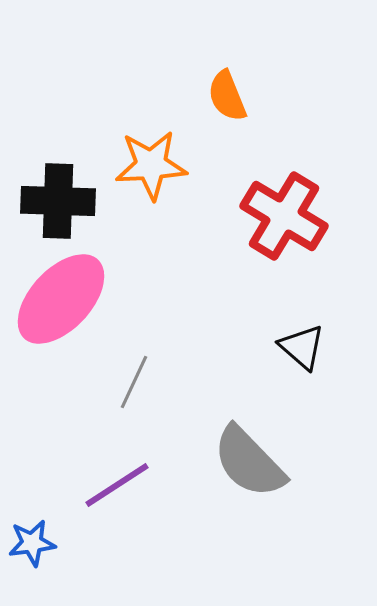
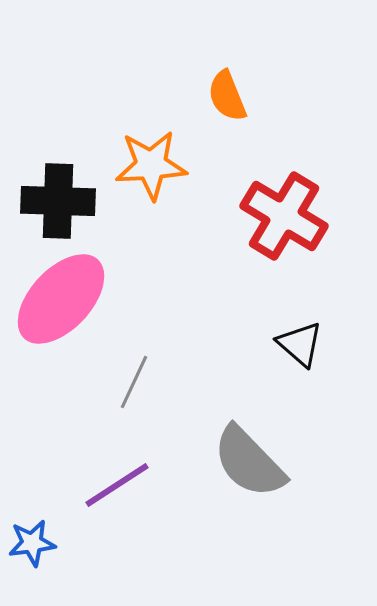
black triangle: moved 2 px left, 3 px up
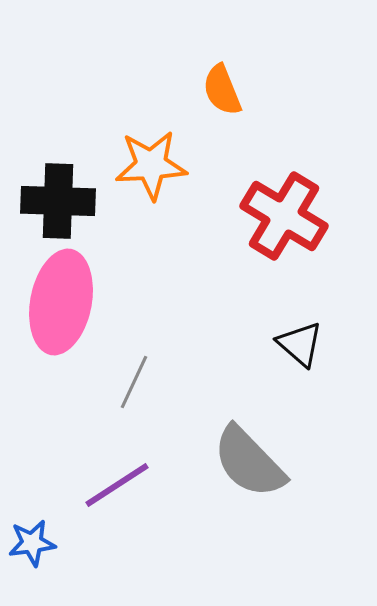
orange semicircle: moved 5 px left, 6 px up
pink ellipse: moved 3 px down; rotated 32 degrees counterclockwise
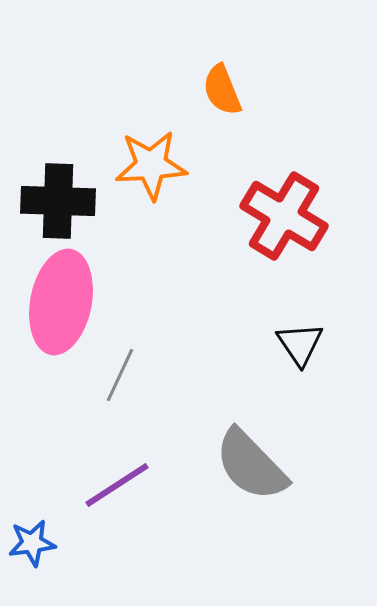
black triangle: rotated 15 degrees clockwise
gray line: moved 14 px left, 7 px up
gray semicircle: moved 2 px right, 3 px down
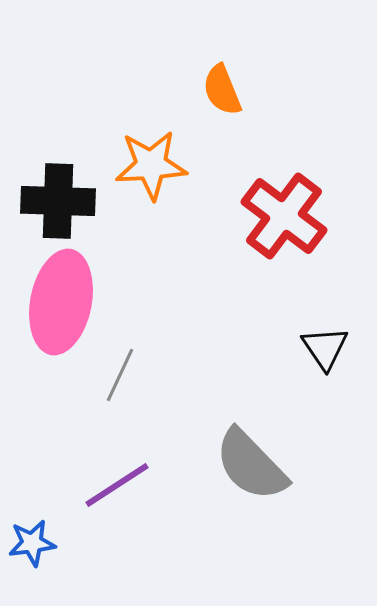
red cross: rotated 6 degrees clockwise
black triangle: moved 25 px right, 4 px down
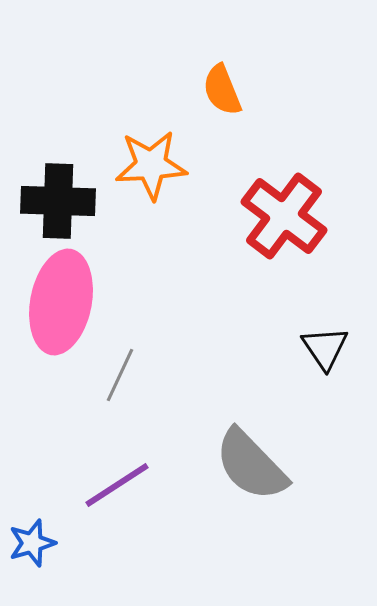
blue star: rotated 9 degrees counterclockwise
